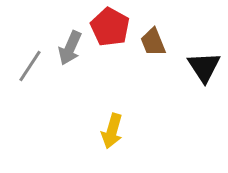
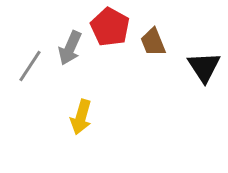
yellow arrow: moved 31 px left, 14 px up
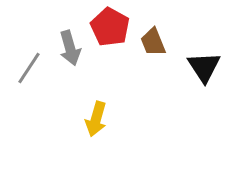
gray arrow: rotated 40 degrees counterclockwise
gray line: moved 1 px left, 2 px down
yellow arrow: moved 15 px right, 2 px down
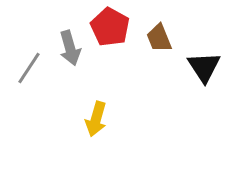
brown trapezoid: moved 6 px right, 4 px up
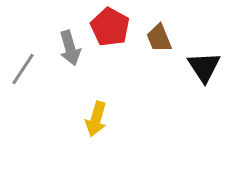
gray line: moved 6 px left, 1 px down
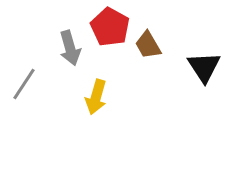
brown trapezoid: moved 11 px left, 7 px down; rotated 8 degrees counterclockwise
gray line: moved 1 px right, 15 px down
yellow arrow: moved 22 px up
